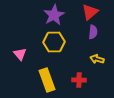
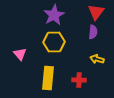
red triangle: moved 6 px right; rotated 12 degrees counterclockwise
yellow rectangle: moved 1 px right, 2 px up; rotated 25 degrees clockwise
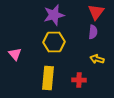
purple star: rotated 15 degrees clockwise
pink triangle: moved 5 px left
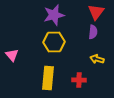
pink triangle: moved 3 px left, 1 px down
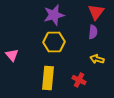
red cross: rotated 24 degrees clockwise
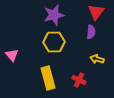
purple semicircle: moved 2 px left
yellow rectangle: rotated 20 degrees counterclockwise
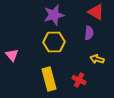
red triangle: rotated 36 degrees counterclockwise
purple semicircle: moved 2 px left, 1 px down
yellow rectangle: moved 1 px right, 1 px down
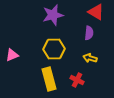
purple star: moved 1 px left
yellow hexagon: moved 7 px down
pink triangle: rotated 48 degrees clockwise
yellow arrow: moved 7 px left, 1 px up
red cross: moved 2 px left
